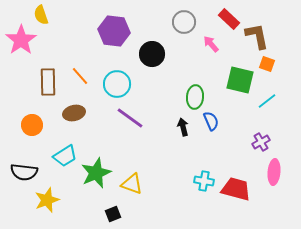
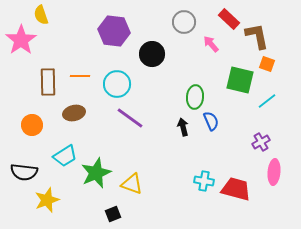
orange line: rotated 48 degrees counterclockwise
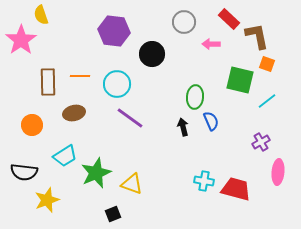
pink arrow: rotated 48 degrees counterclockwise
pink ellipse: moved 4 px right
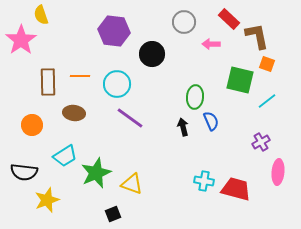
brown ellipse: rotated 20 degrees clockwise
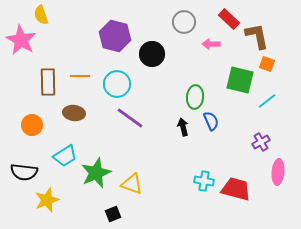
purple hexagon: moved 1 px right, 5 px down; rotated 8 degrees clockwise
pink star: rotated 8 degrees counterclockwise
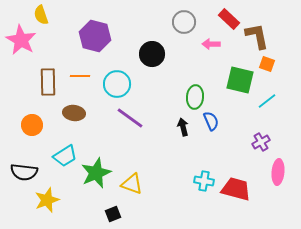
purple hexagon: moved 20 px left
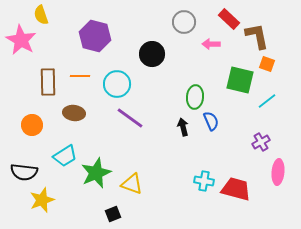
yellow star: moved 5 px left
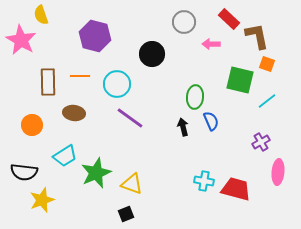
black square: moved 13 px right
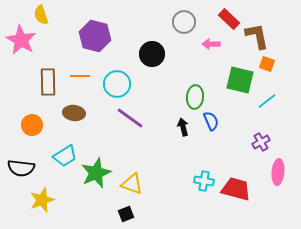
black semicircle: moved 3 px left, 4 px up
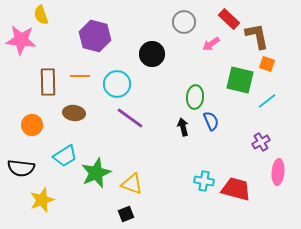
pink star: rotated 24 degrees counterclockwise
pink arrow: rotated 36 degrees counterclockwise
